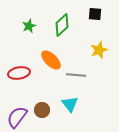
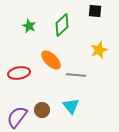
black square: moved 3 px up
green star: rotated 24 degrees counterclockwise
cyan triangle: moved 1 px right, 2 px down
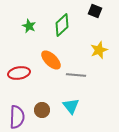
black square: rotated 16 degrees clockwise
purple semicircle: rotated 145 degrees clockwise
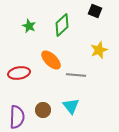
brown circle: moved 1 px right
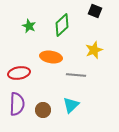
yellow star: moved 5 px left
orange ellipse: moved 3 px up; rotated 35 degrees counterclockwise
cyan triangle: moved 1 px up; rotated 24 degrees clockwise
purple semicircle: moved 13 px up
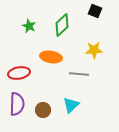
yellow star: rotated 18 degrees clockwise
gray line: moved 3 px right, 1 px up
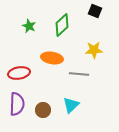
orange ellipse: moved 1 px right, 1 px down
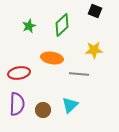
green star: rotated 24 degrees clockwise
cyan triangle: moved 1 px left
